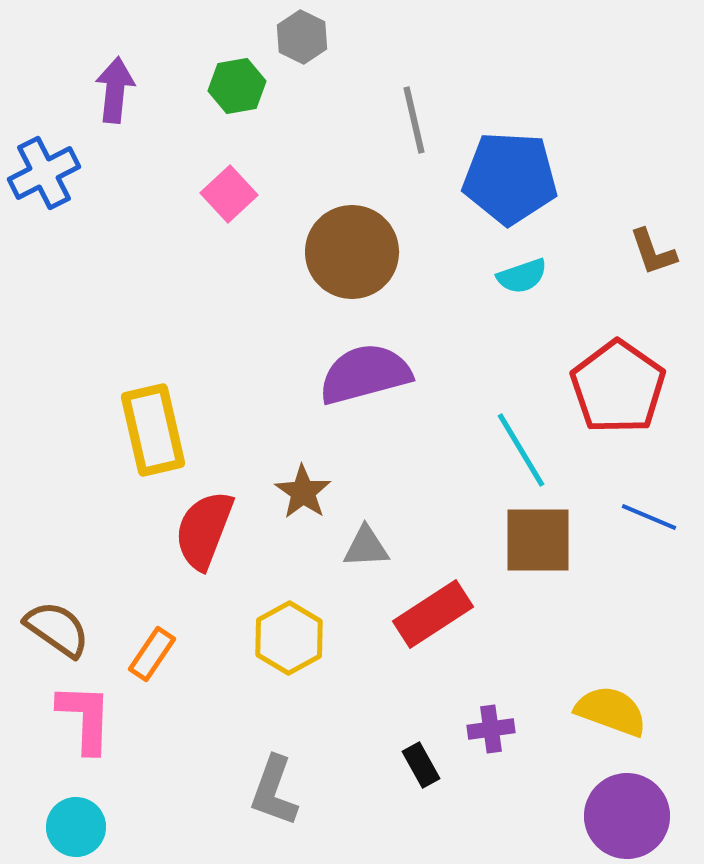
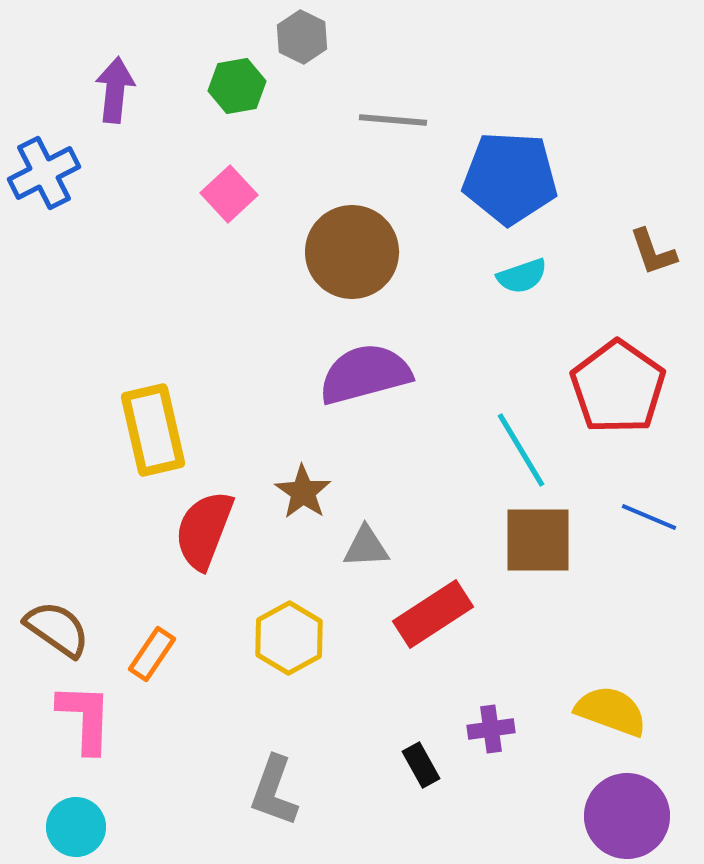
gray line: moved 21 px left; rotated 72 degrees counterclockwise
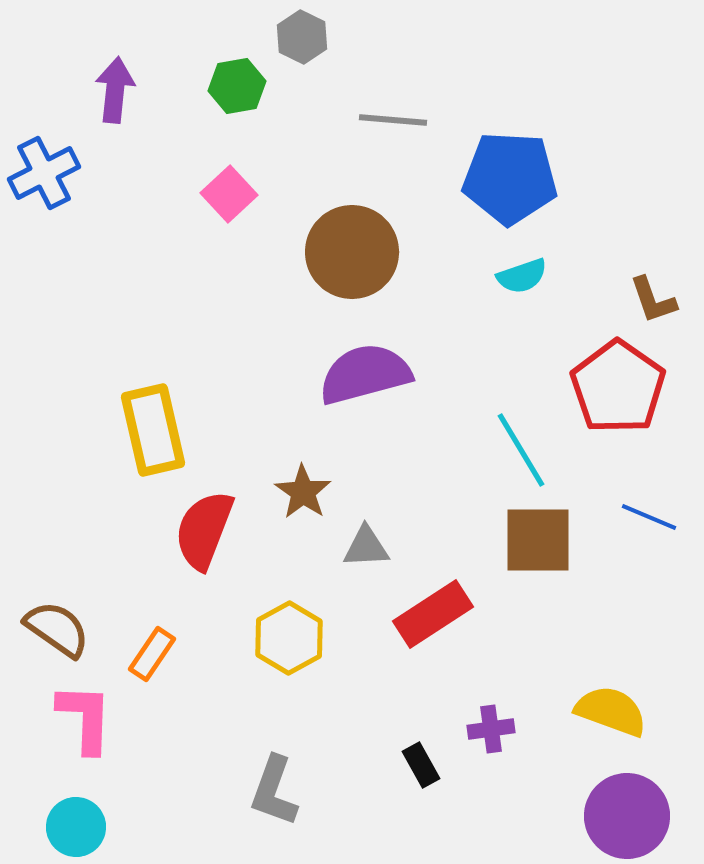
brown L-shape: moved 48 px down
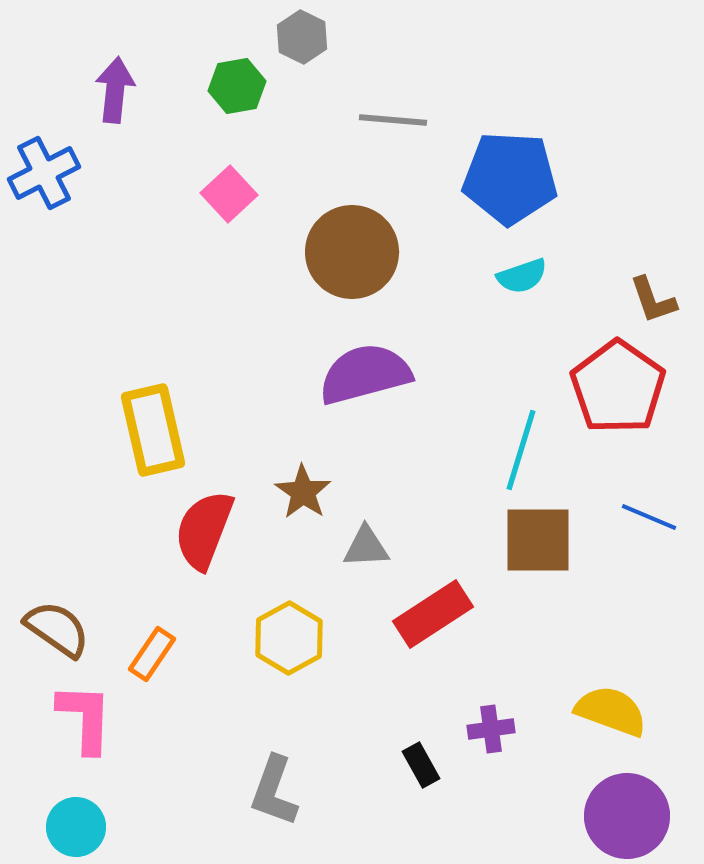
cyan line: rotated 48 degrees clockwise
